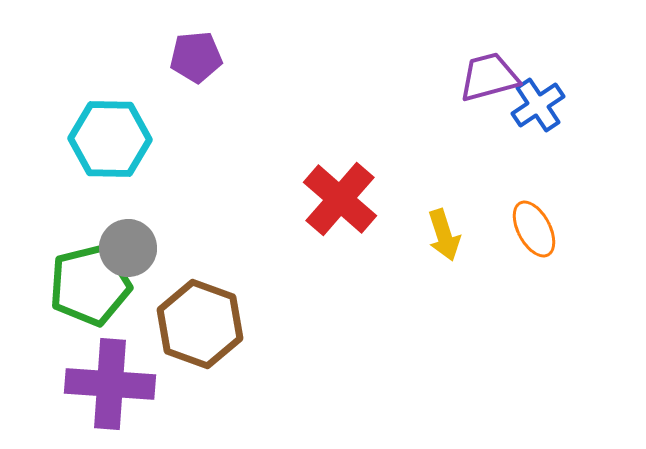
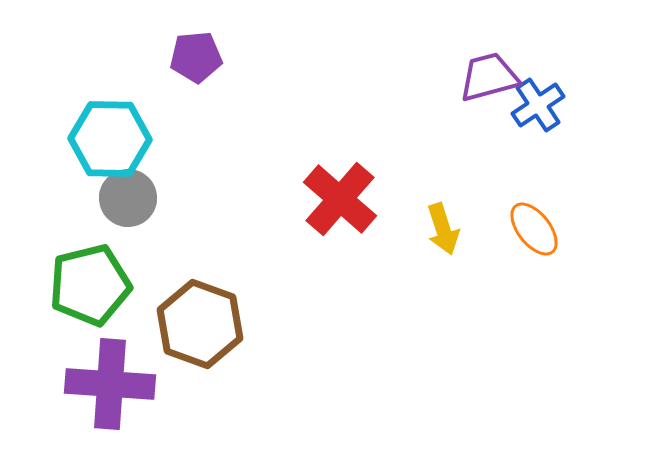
orange ellipse: rotated 10 degrees counterclockwise
yellow arrow: moved 1 px left, 6 px up
gray circle: moved 50 px up
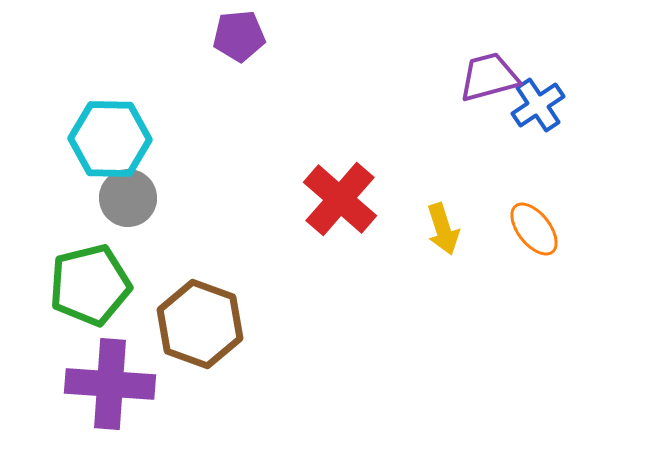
purple pentagon: moved 43 px right, 21 px up
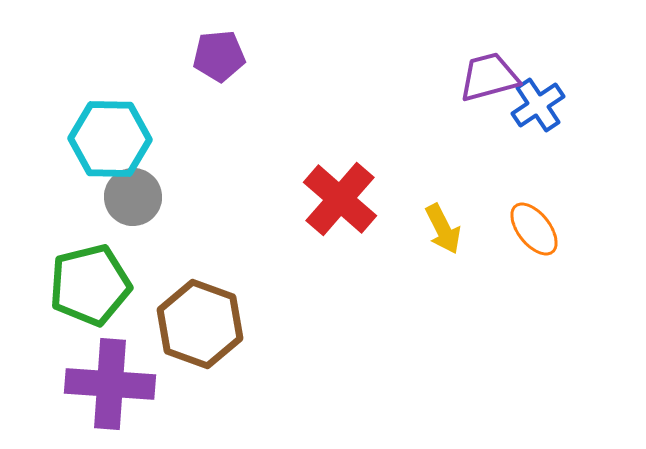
purple pentagon: moved 20 px left, 20 px down
gray circle: moved 5 px right, 1 px up
yellow arrow: rotated 9 degrees counterclockwise
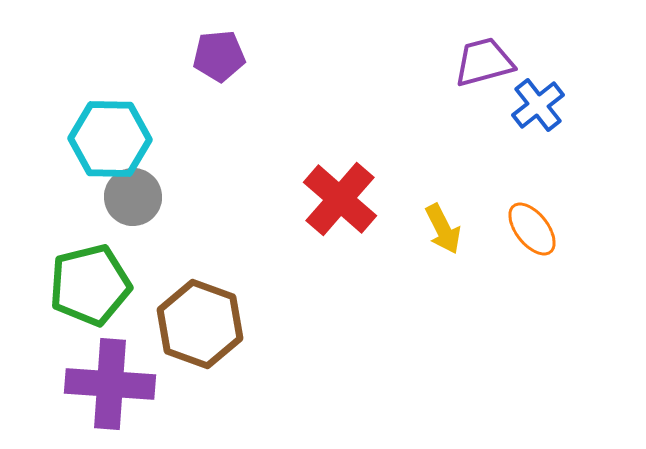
purple trapezoid: moved 5 px left, 15 px up
blue cross: rotated 4 degrees counterclockwise
orange ellipse: moved 2 px left
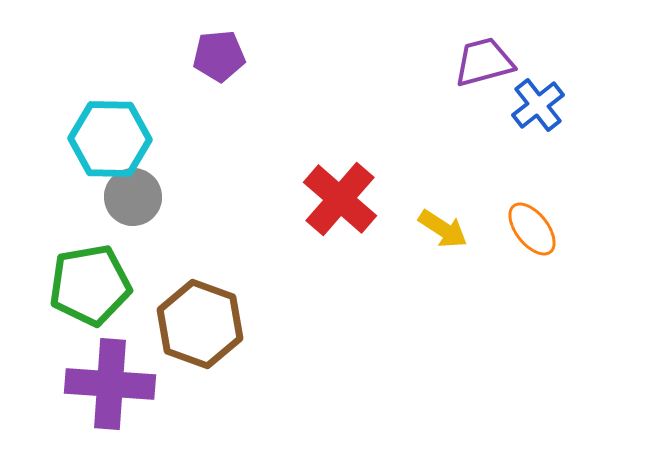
yellow arrow: rotated 30 degrees counterclockwise
green pentagon: rotated 4 degrees clockwise
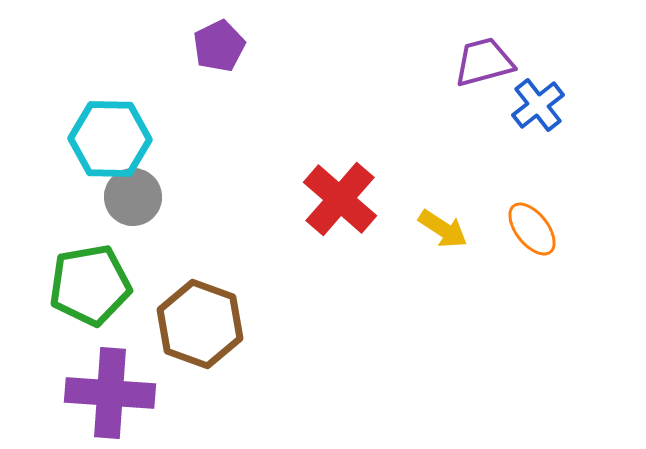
purple pentagon: moved 10 px up; rotated 21 degrees counterclockwise
purple cross: moved 9 px down
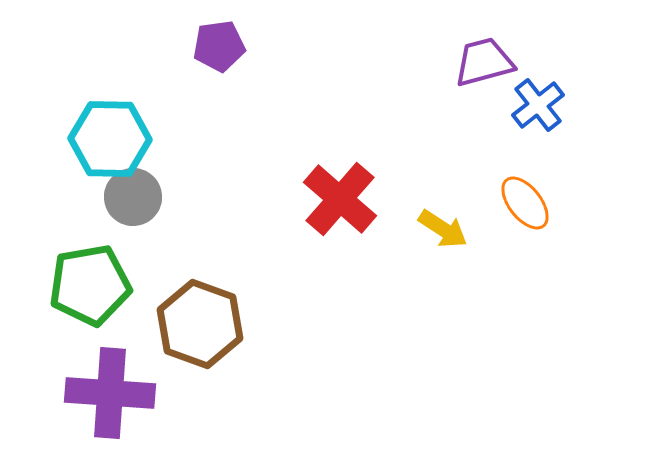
purple pentagon: rotated 18 degrees clockwise
orange ellipse: moved 7 px left, 26 px up
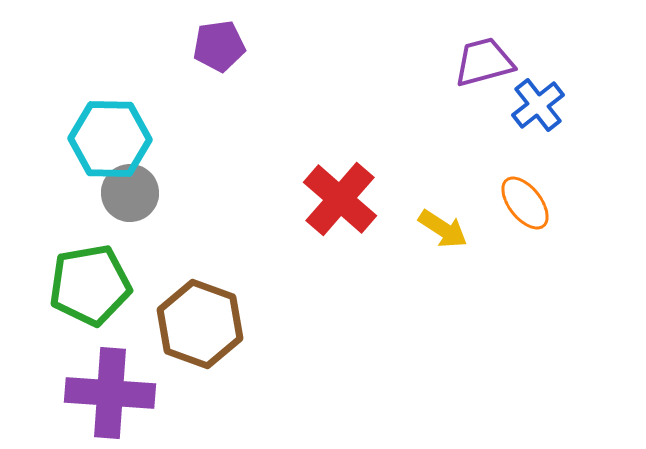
gray circle: moved 3 px left, 4 px up
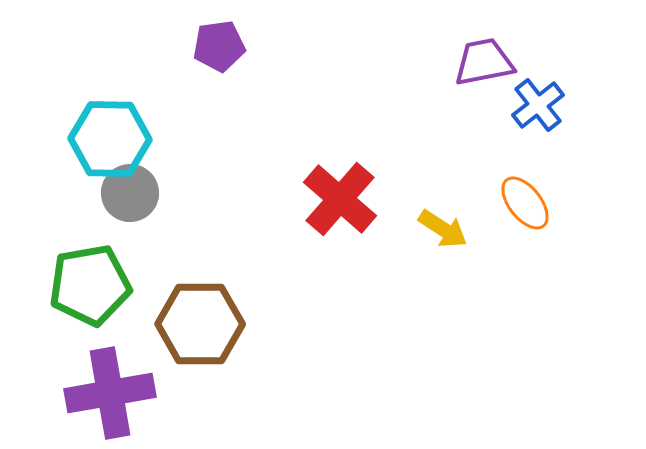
purple trapezoid: rotated 4 degrees clockwise
brown hexagon: rotated 20 degrees counterclockwise
purple cross: rotated 14 degrees counterclockwise
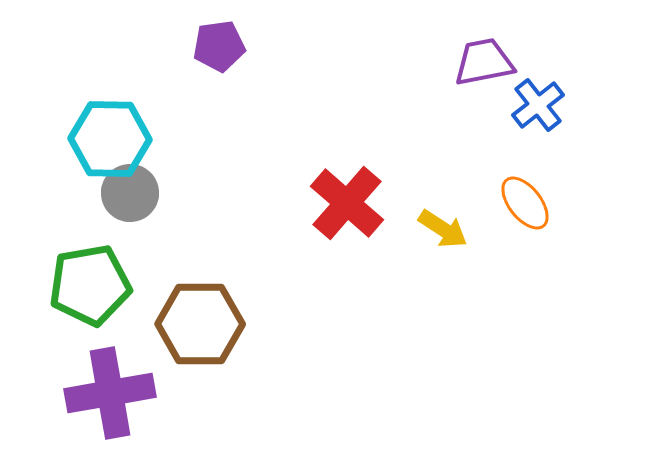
red cross: moved 7 px right, 4 px down
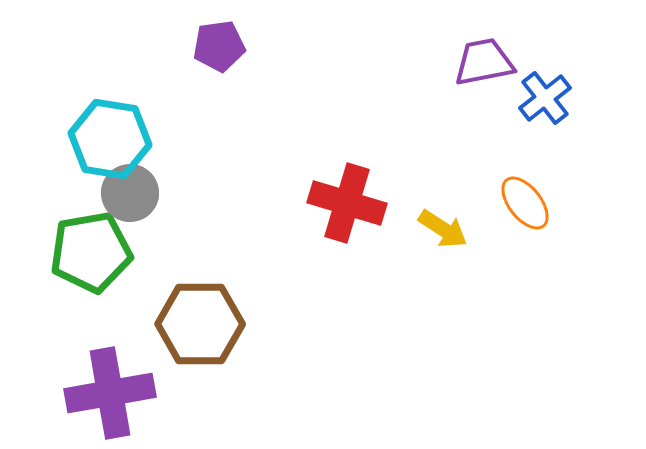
blue cross: moved 7 px right, 7 px up
cyan hexagon: rotated 8 degrees clockwise
red cross: rotated 24 degrees counterclockwise
green pentagon: moved 1 px right, 33 px up
